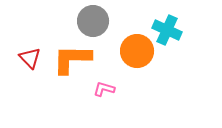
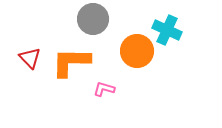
gray circle: moved 2 px up
orange L-shape: moved 1 px left, 3 px down
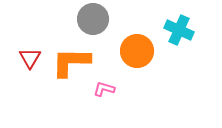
cyan cross: moved 12 px right
red triangle: rotated 15 degrees clockwise
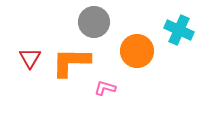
gray circle: moved 1 px right, 3 px down
pink L-shape: moved 1 px right, 1 px up
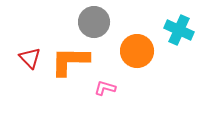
red triangle: rotated 15 degrees counterclockwise
orange L-shape: moved 1 px left, 1 px up
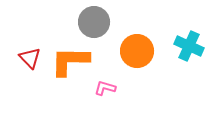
cyan cross: moved 10 px right, 16 px down
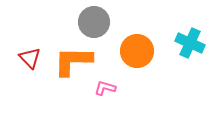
cyan cross: moved 1 px right, 3 px up
orange L-shape: moved 3 px right
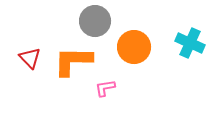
gray circle: moved 1 px right, 1 px up
orange circle: moved 3 px left, 4 px up
pink L-shape: rotated 25 degrees counterclockwise
